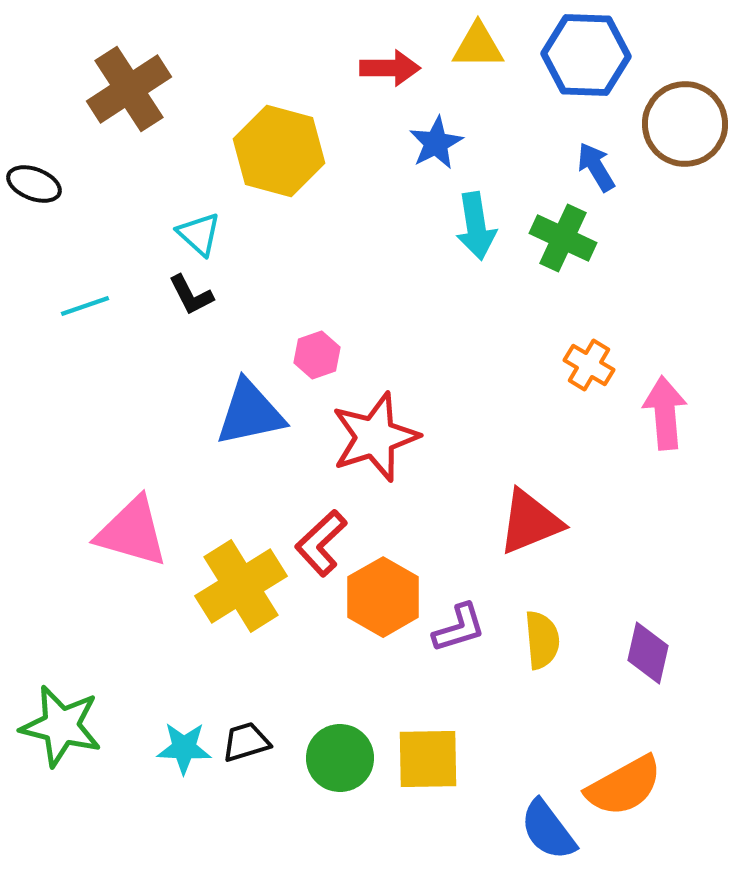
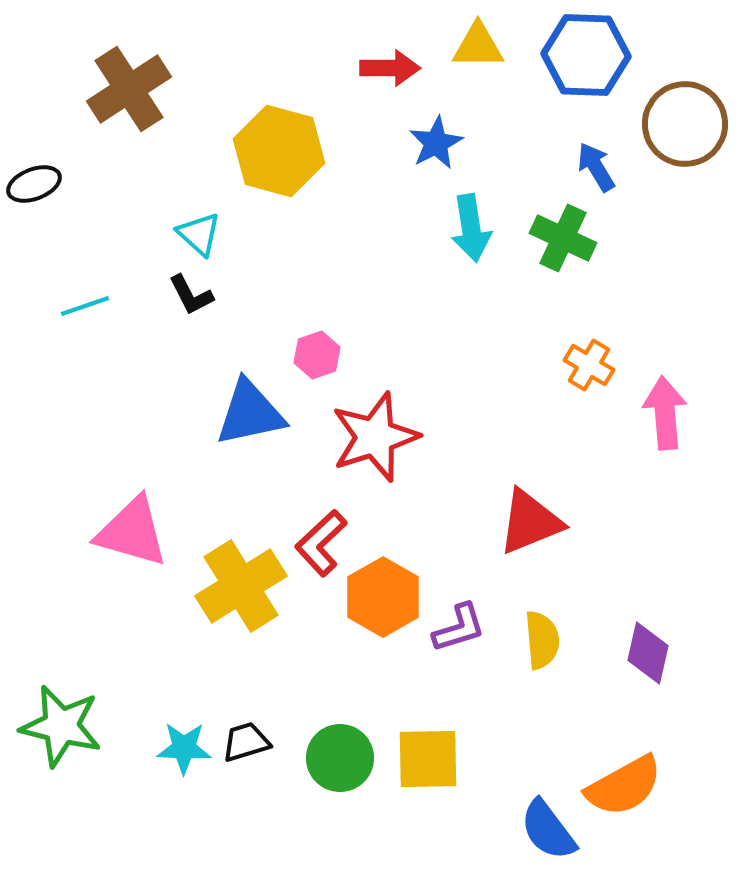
black ellipse: rotated 42 degrees counterclockwise
cyan arrow: moved 5 px left, 2 px down
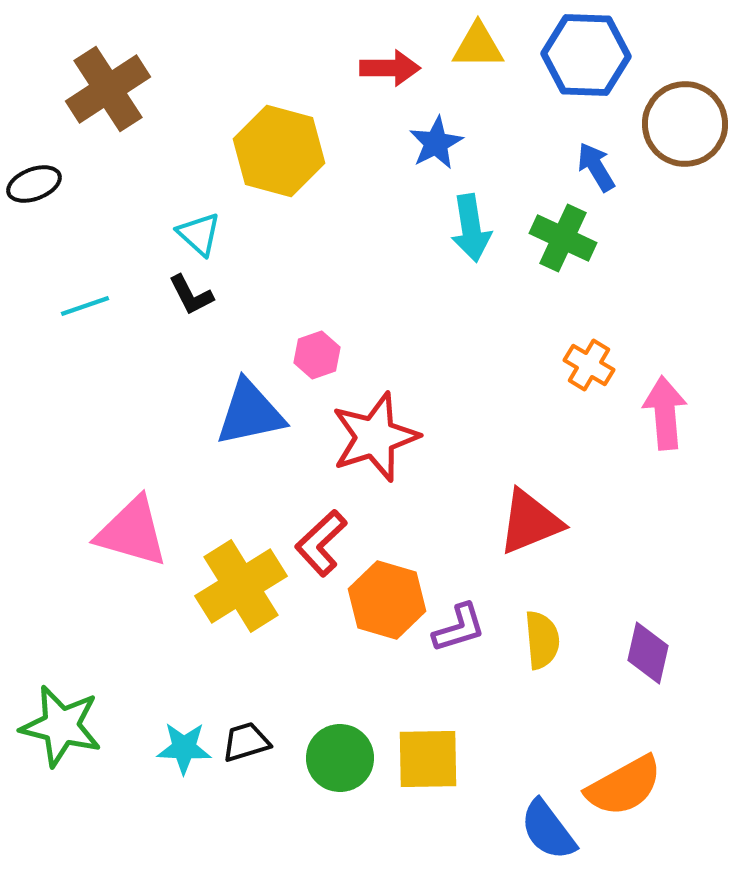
brown cross: moved 21 px left
orange hexagon: moved 4 px right, 3 px down; rotated 14 degrees counterclockwise
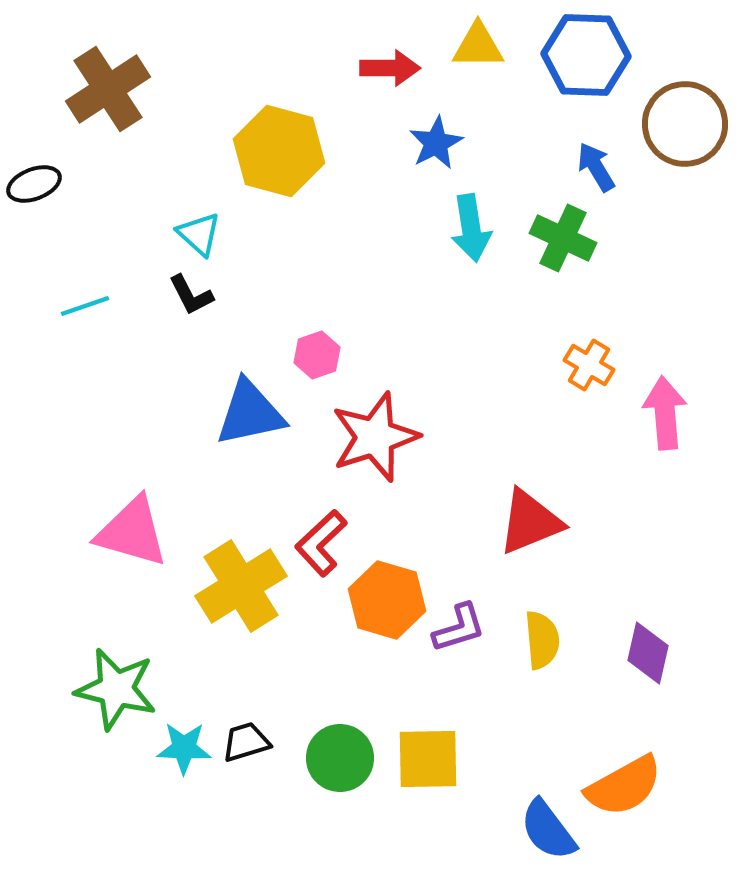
green star: moved 55 px right, 37 px up
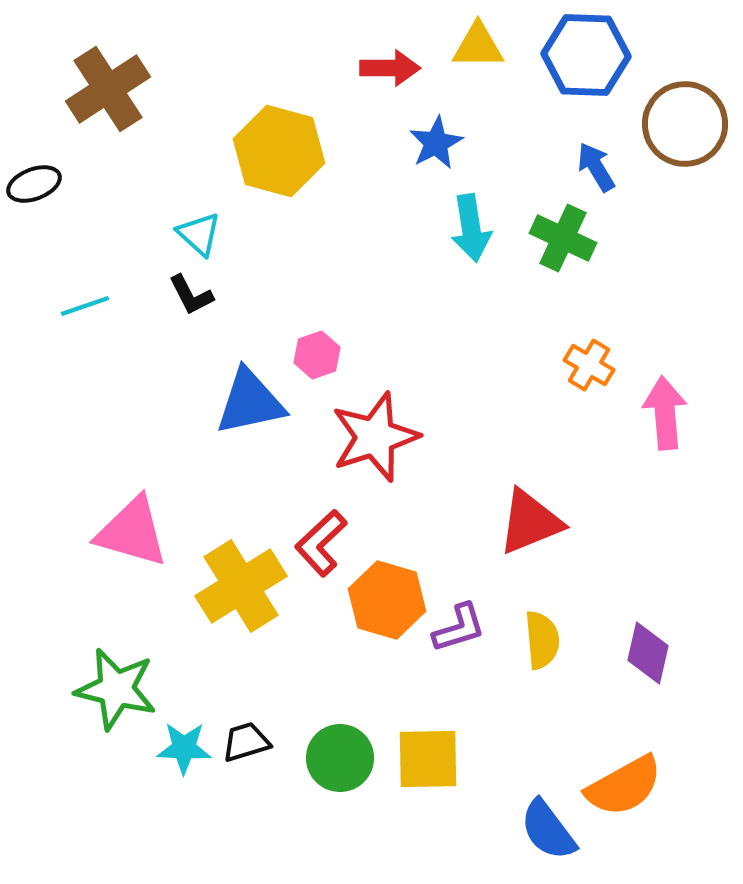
blue triangle: moved 11 px up
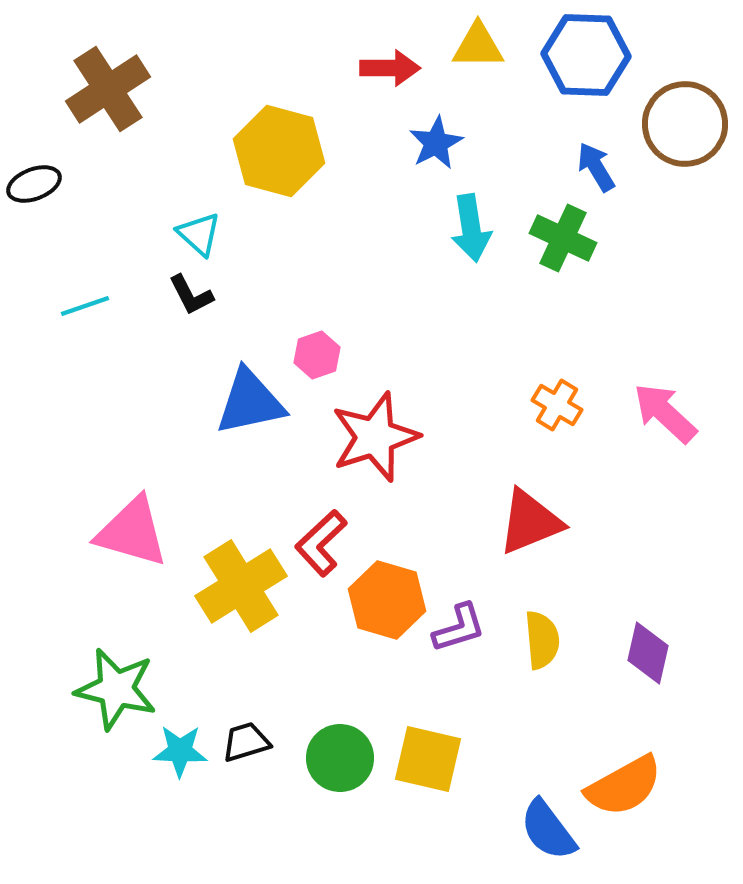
orange cross: moved 32 px left, 40 px down
pink arrow: rotated 42 degrees counterclockwise
cyan star: moved 4 px left, 3 px down
yellow square: rotated 14 degrees clockwise
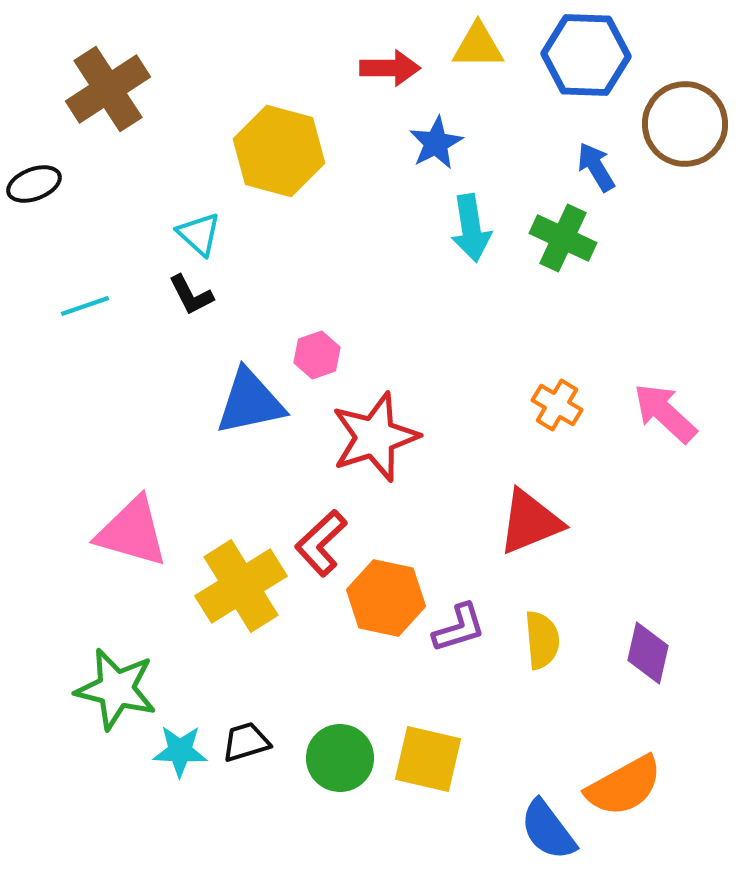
orange hexagon: moved 1 px left, 2 px up; rotated 4 degrees counterclockwise
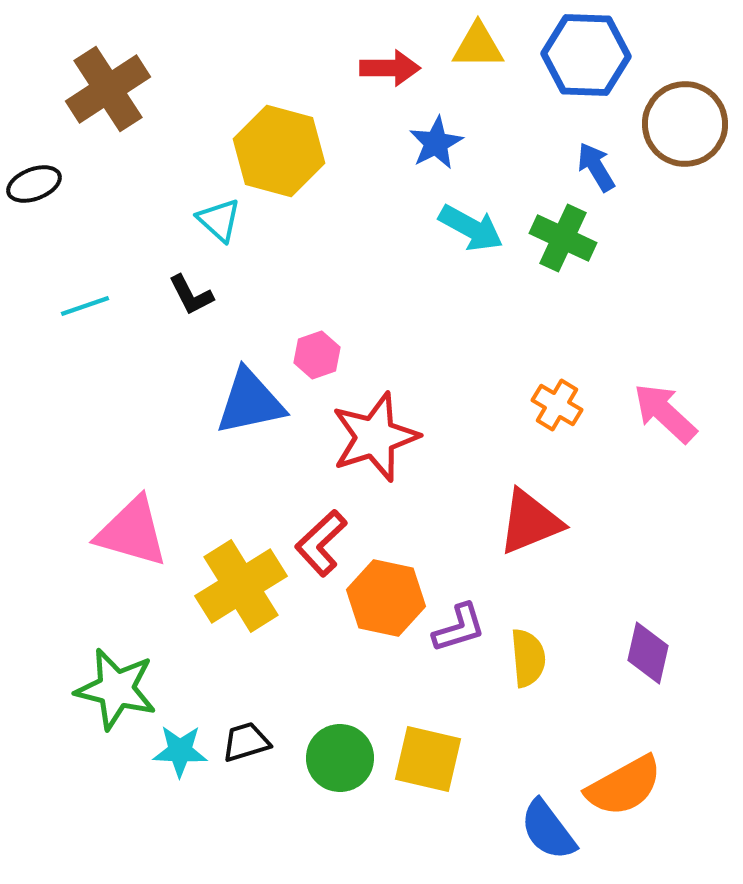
cyan arrow: rotated 52 degrees counterclockwise
cyan triangle: moved 20 px right, 14 px up
yellow semicircle: moved 14 px left, 18 px down
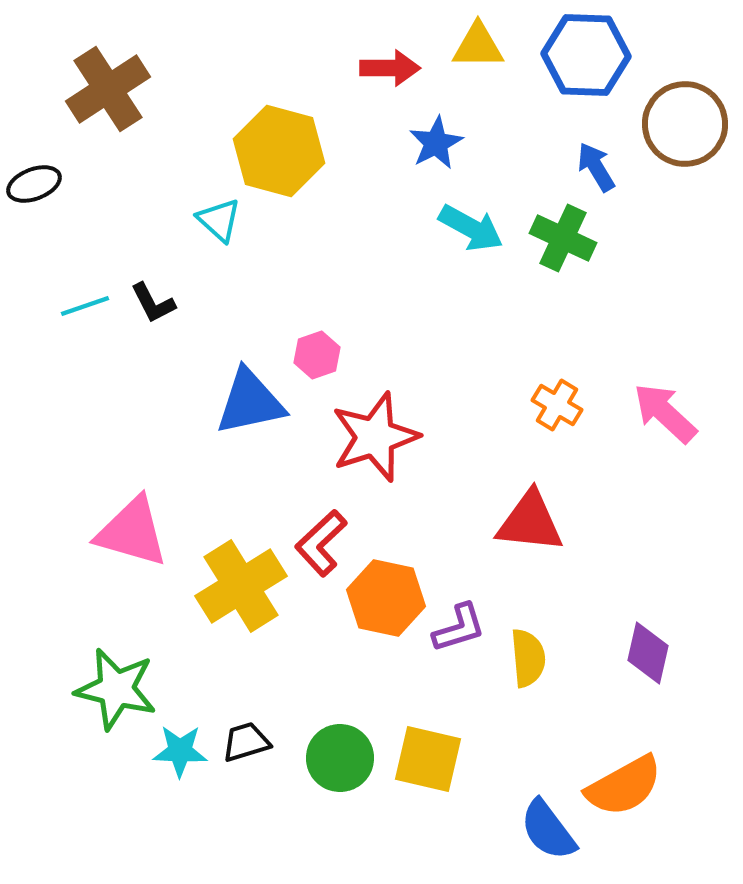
black L-shape: moved 38 px left, 8 px down
red triangle: rotated 28 degrees clockwise
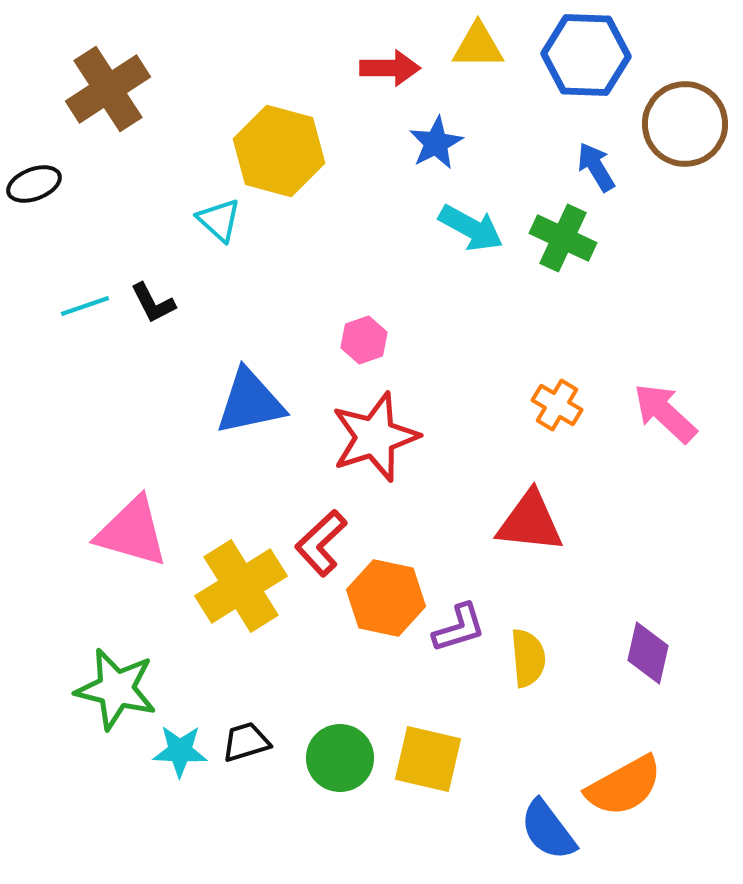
pink hexagon: moved 47 px right, 15 px up
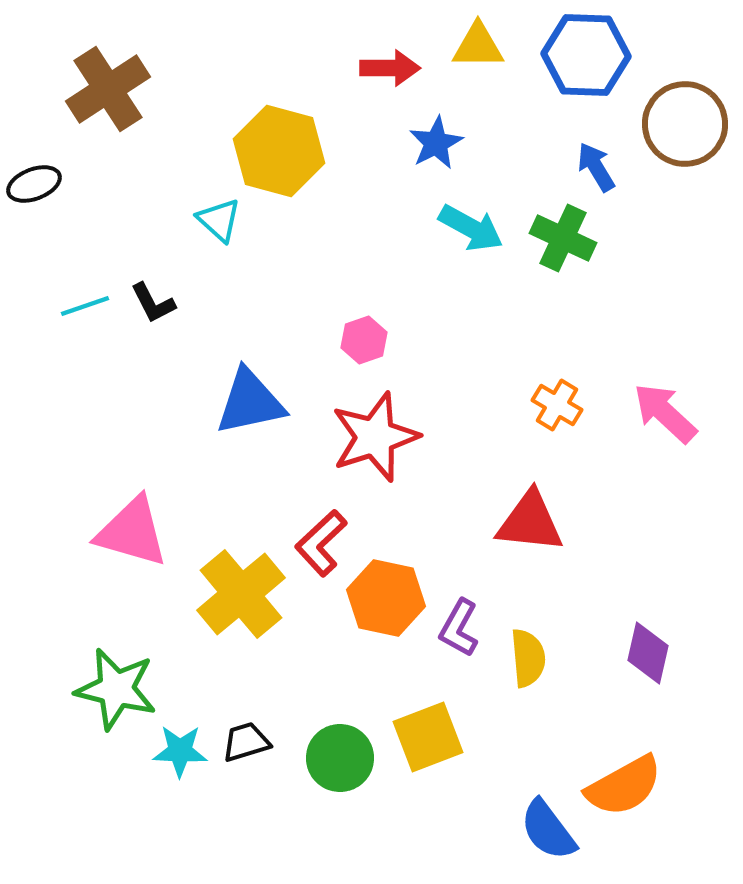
yellow cross: moved 8 px down; rotated 8 degrees counterclockwise
purple L-shape: rotated 136 degrees clockwise
yellow square: moved 22 px up; rotated 34 degrees counterclockwise
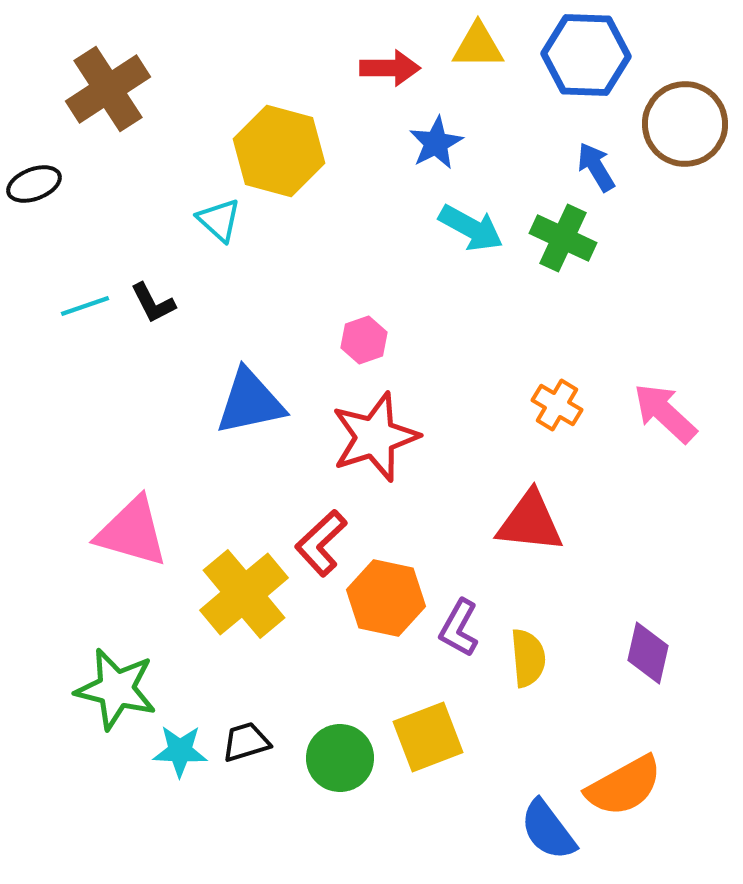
yellow cross: moved 3 px right
